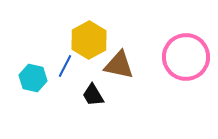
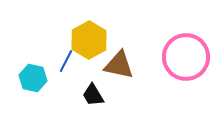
blue line: moved 1 px right, 5 px up
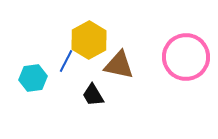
cyan hexagon: rotated 20 degrees counterclockwise
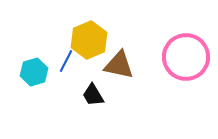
yellow hexagon: rotated 6 degrees clockwise
cyan hexagon: moved 1 px right, 6 px up; rotated 8 degrees counterclockwise
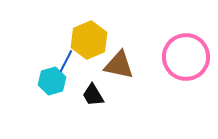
cyan hexagon: moved 18 px right, 9 px down
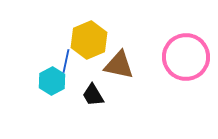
blue line: rotated 15 degrees counterclockwise
cyan hexagon: rotated 12 degrees counterclockwise
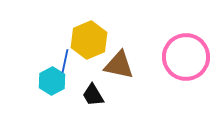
blue line: moved 1 px left
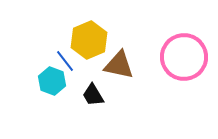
pink circle: moved 2 px left
blue line: rotated 50 degrees counterclockwise
cyan hexagon: rotated 12 degrees counterclockwise
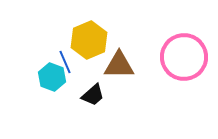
blue line: moved 1 px down; rotated 15 degrees clockwise
brown triangle: rotated 12 degrees counterclockwise
cyan hexagon: moved 4 px up
black trapezoid: rotated 100 degrees counterclockwise
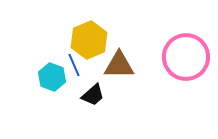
pink circle: moved 2 px right
blue line: moved 9 px right, 3 px down
